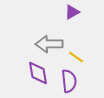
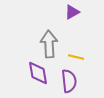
gray arrow: rotated 88 degrees clockwise
yellow line: rotated 21 degrees counterclockwise
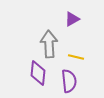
purple triangle: moved 7 px down
purple diamond: rotated 15 degrees clockwise
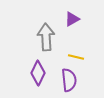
gray arrow: moved 3 px left, 7 px up
purple diamond: rotated 20 degrees clockwise
purple semicircle: moved 1 px up
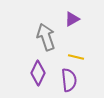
gray arrow: rotated 16 degrees counterclockwise
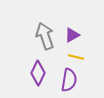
purple triangle: moved 16 px down
gray arrow: moved 1 px left, 1 px up
purple semicircle: rotated 15 degrees clockwise
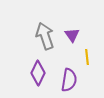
purple triangle: rotated 35 degrees counterclockwise
yellow line: moved 11 px right; rotated 70 degrees clockwise
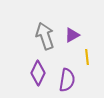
purple triangle: rotated 35 degrees clockwise
purple semicircle: moved 2 px left
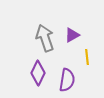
gray arrow: moved 2 px down
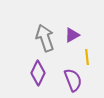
purple semicircle: moved 6 px right; rotated 30 degrees counterclockwise
